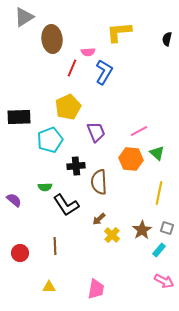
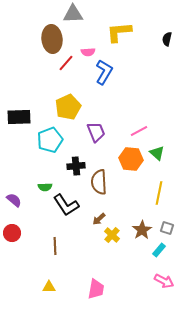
gray triangle: moved 49 px right, 3 px up; rotated 30 degrees clockwise
red line: moved 6 px left, 5 px up; rotated 18 degrees clockwise
red circle: moved 8 px left, 20 px up
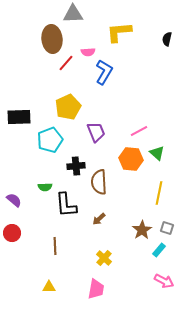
black L-shape: rotated 28 degrees clockwise
yellow cross: moved 8 px left, 23 px down
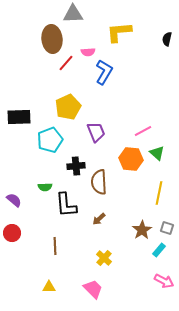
pink line: moved 4 px right
pink trapezoid: moved 3 px left; rotated 55 degrees counterclockwise
